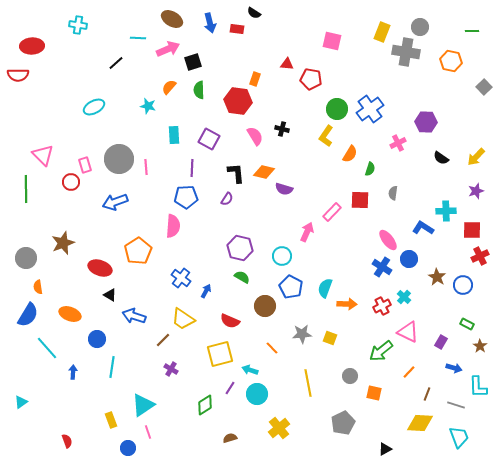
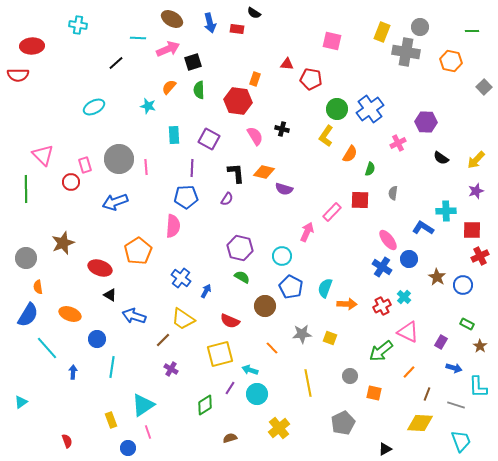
yellow arrow at (476, 157): moved 3 px down
cyan trapezoid at (459, 437): moved 2 px right, 4 px down
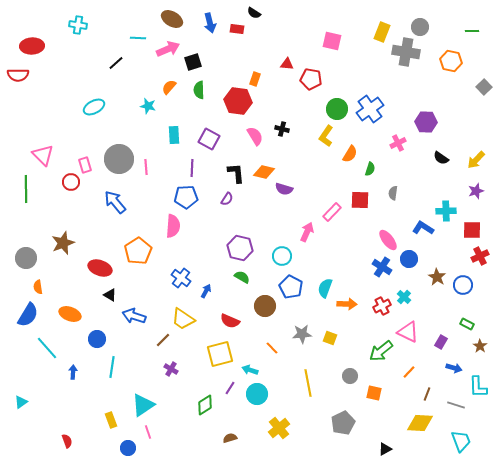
blue arrow at (115, 202): rotated 70 degrees clockwise
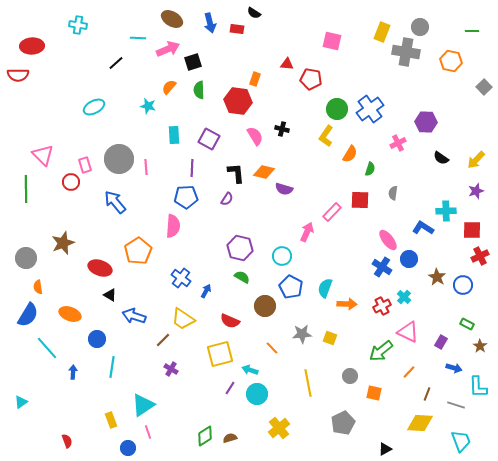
green diamond at (205, 405): moved 31 px down
